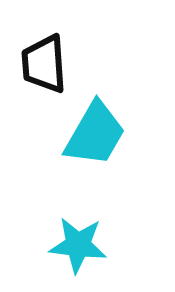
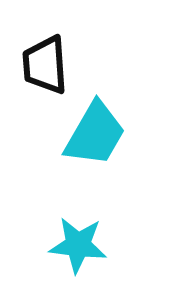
black trapezoid: moved 1 px right, 1 px down
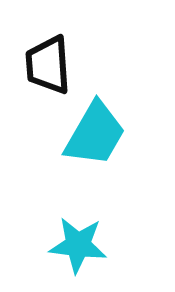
black trapezoid: moved 3 px right
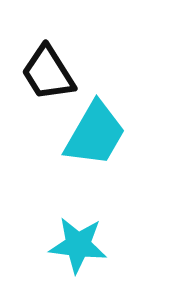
black trapezoid: moved 8 px down; rotated 28 degrees counterclockwise
